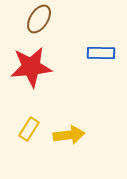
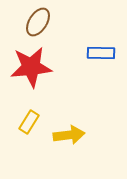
brown ellipse: moved 1 px left, 3 px down
yellow rectangle: moved 7 px up
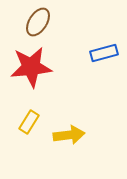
blue rectangle: moved 3 px right; rotated 16 degrees counterclockwise
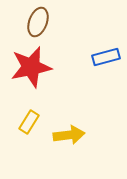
brown ellipse: rotated 12 degrees counterclockwise
blue rectangle: moved 2 px right, 4 px down
red star: rotated 6 degrees counterclockwise
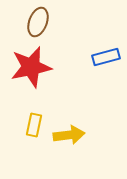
yellow rectangle: moved 5 px right, 3 px down; rotated 20 degrees counterclockwise
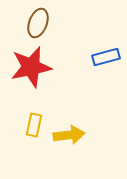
brown ellipse: moved 1 px down
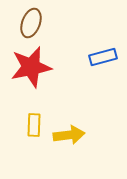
brown ellipse: moved 7 px left
blue rectangle: moved 3 px left
yellow rectangle: rotated 10 degrees counterclockwise
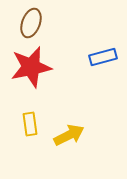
yellow rectangle: moved 4 px left, 1 px up; rotated 10 degrees counterclockwise
yellow arrow: rotated 20 degrees counterclockwise
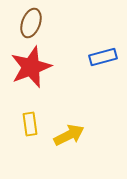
red star: rotated 9 degrees counterclockwise
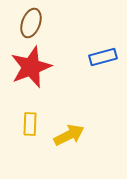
yellow rectangle: rotated 10 degrees clockwise
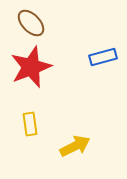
brown ellipse: rotated 64 degrees counterclockwise
yellow rectangle: rotated 10 degrees counterclockwise
yellow arrow: moved 6 px right, 11 px down
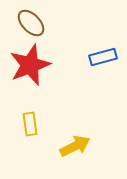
red star: moved 1 px left, 2 px up
